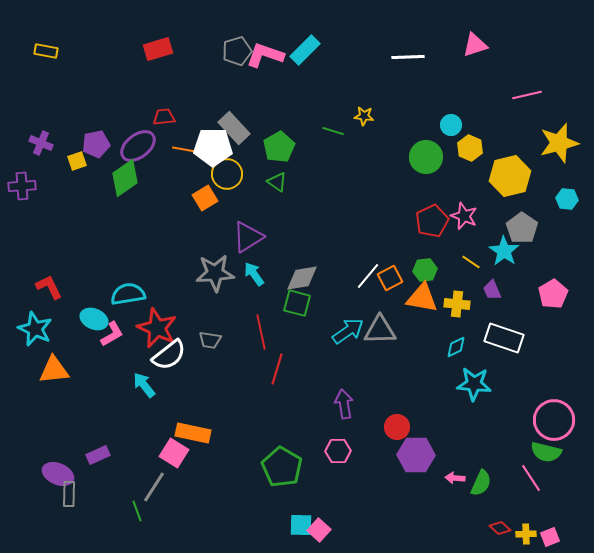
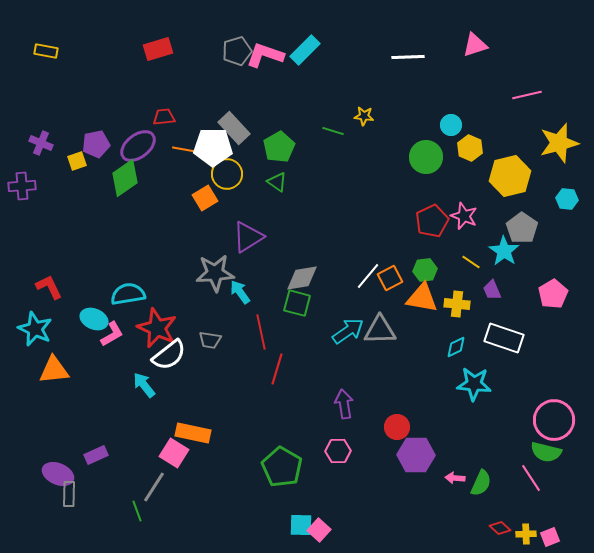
cyan arrow at (254, 274): moved 14 px left, 18 px down
purple rectangle at (98, 455): moved 2 px left
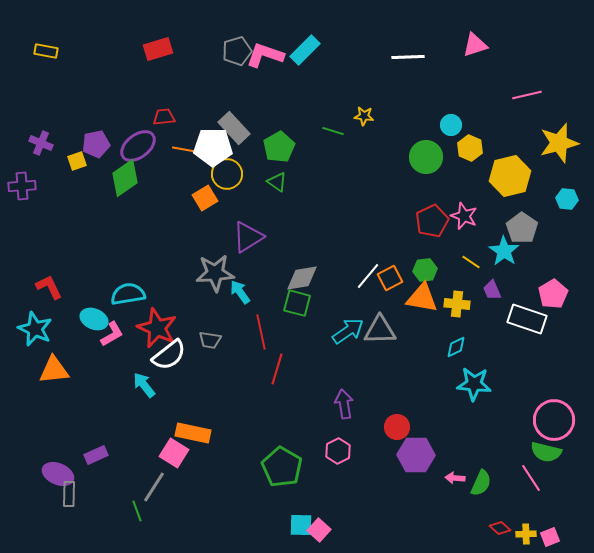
white rectangle at (504, 338): moved 23 px right, 19 px up
pink hexagon at (338, 451): rotated 25 degrees counterclockwise
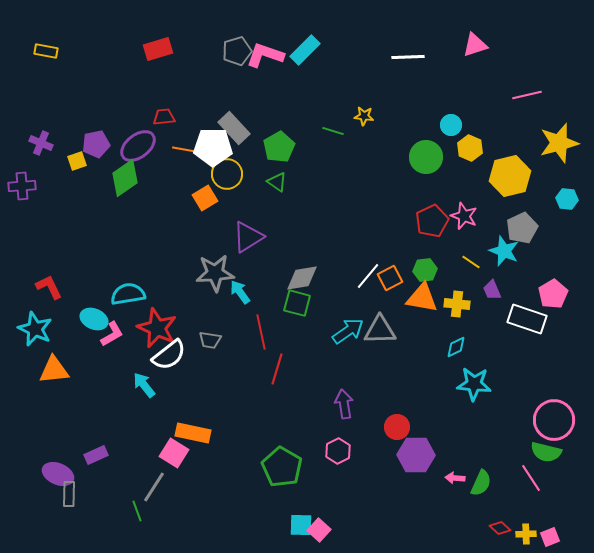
gray pentagon at (522, 228): rotated 12 degrees clockwise
cyan star at (504, 251): rotated 12 degrees counterclockwise
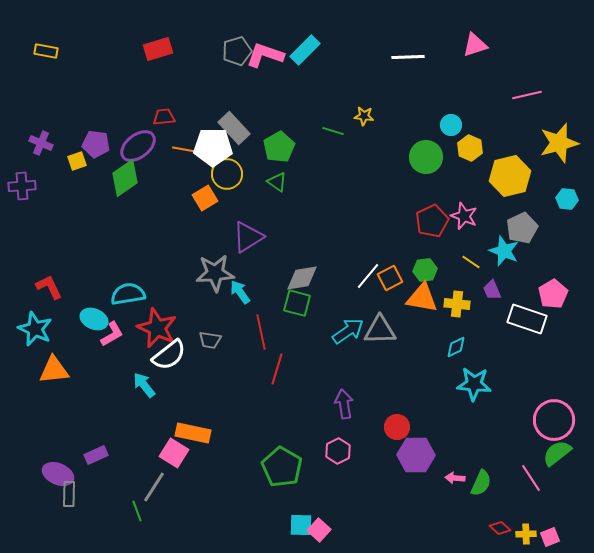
purple pentagon at (96, 144): rotated 20 degrees clockwise
green semicircle at (546, 452): moved 11 px right, 1 px down; rotated 128 degrees clockwise
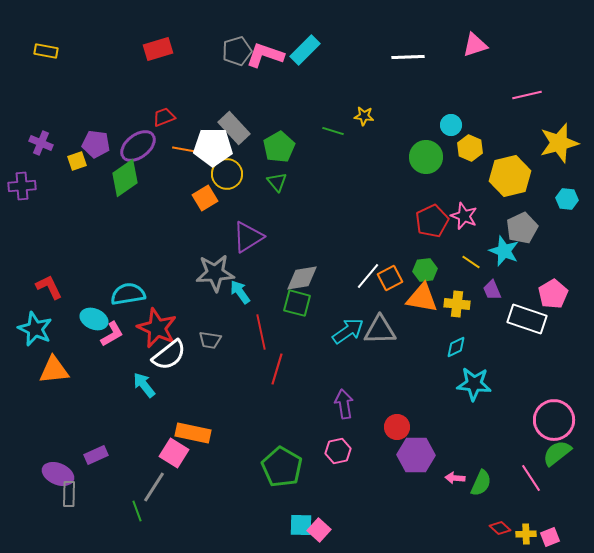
red trapezoid at (164, 117): rotated 15 degrees counterclockwise
green triangle at (277, 182): rotated 15 degrees clockwise
pink hexagon at (338, 451): rotated 15 degrees clockwise
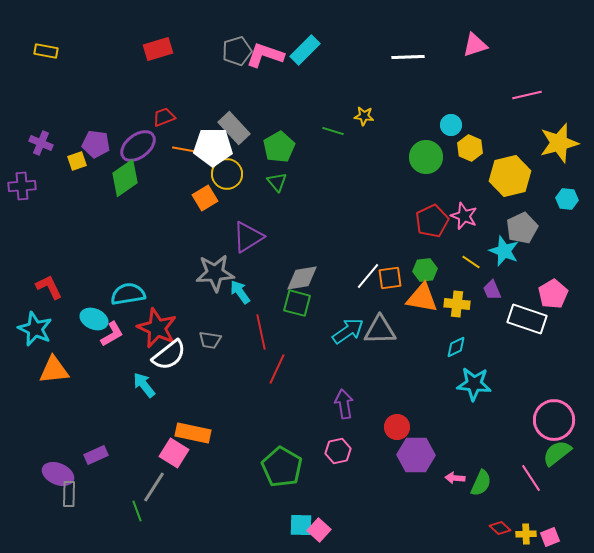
orange square at (390, 278): rotated 20 degrees clockwise
red line at (277, 369): rotated 8 degrees clockwise
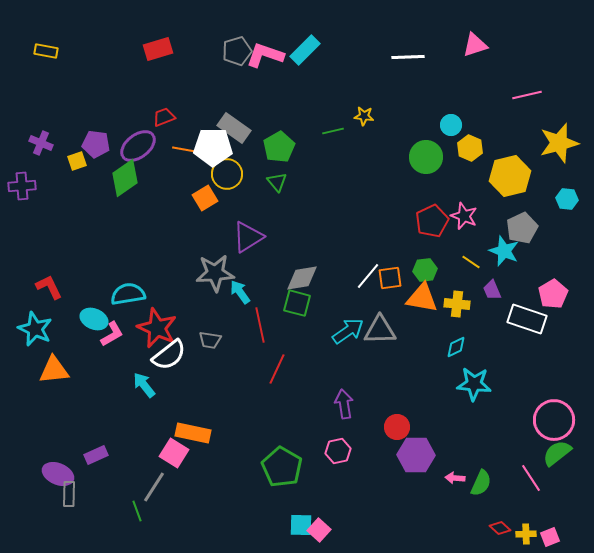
gray rectangle at (234, 128): rotated 12 degrees counterclockwise
green line at (333, 131): rotated 30 degrees counterclockwise
red line at (261, 332): moved 1 px left, 7 px up
